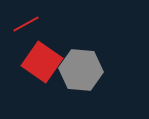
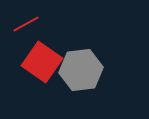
gray hexagon: rotated 12 degrees counterclockwise
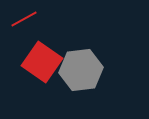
red line: moved 2 px left, 5 px up
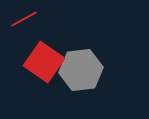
red square: moved 2 px right
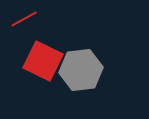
red square: moved 1 px left, 1 px up; rotated 9 degrees counterclockwise
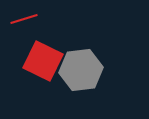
red line: rotated 12 degrees clockwise
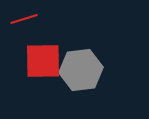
red square: rotated 27 degrees counterclockwise
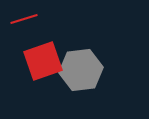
red square: rotated 18 degrees counterclockwise
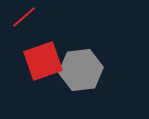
red line: moved 2 px up; rotated 24 degrees counterclockwise
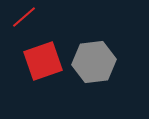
gray hexagon: moved 13 px right, 8 px up
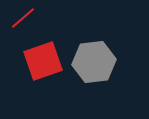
red line: moved 1 px left, 1 px down
